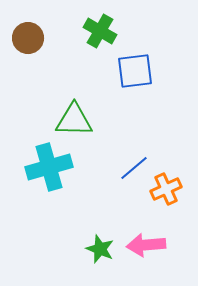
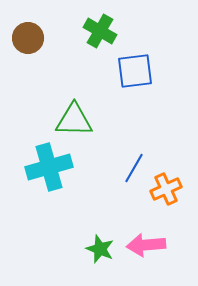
blue line: rotated 20 degrees counterclockwise
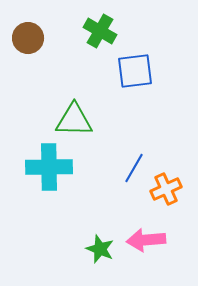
cyan cross: rotated 15 degrees clockwise
pink arrow: moved 5 px up
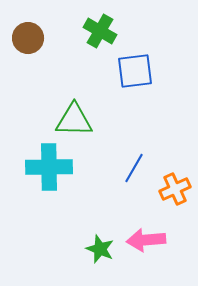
orange cross: moved 9 px right
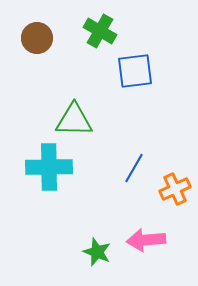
brown circle: moved 9 px right
green star: moved 3 px left, 3 px down
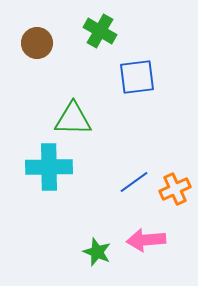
brown circle: moved 5 px down
blue square: moved 2 px right, 6 px down
green triangle: moved 1 px left, 1 px up
blue line: moved 14 px down; rotated 24 degrees clockwise
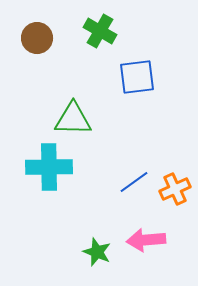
brown circle: moved 5 px up
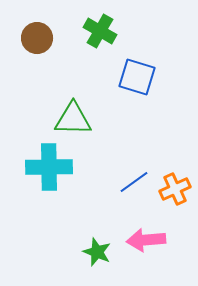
blue square: rotated 24 degrees clockwise
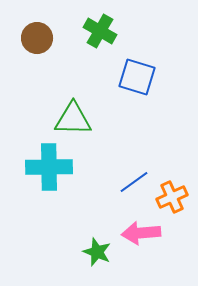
orange cross: moved 3 px left, 8 px down
pink arrow: moved 5 px left, 7 px up
